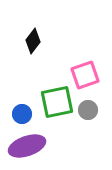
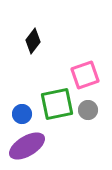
green square: moved 2 px down
purple ellipse: rotated 12 degrees counterclockwise
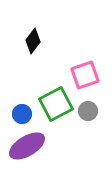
green square: moved 1 px left; rotated 16 degrees counterclockwise
gray circle: moved 1 px down
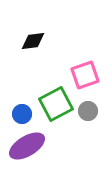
black diamond: rotated 45 degrees clockwise
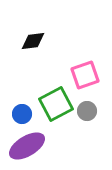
gray circle: moved 1 px left
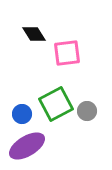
black diamond: moved 1 px right, 7 px up; rotated 65 degrees clockwise
pink square: moved 18 px left, 22 px up; rotated 12 degrees clockwise
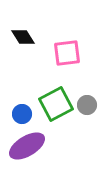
black diamond: moved 11 px left, 3 px down
gray circle: moved 6 px up
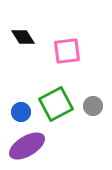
pink square: moved 2 px up
gray circle: moved 6 px right, 1 px down
blue circle: moved 1 px left, 2 px up
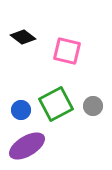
black diamond: rotated 20 degrees counterclockwise
pink square: rotated 20 degrees clockwise
blue circle: moved 2 px up
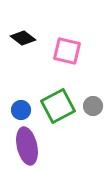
black diamond: moved 1 px down
green square: moved 2 px right, 2 px down
purple ellipse: rotated 72 degrees counterclockwise
